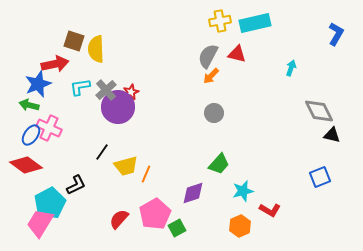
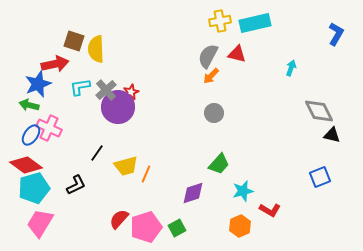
black line: moved 5 px left, 1 px down
cyan pentagon: moved 16 px left, 15 px up; rotated 12 degrees clockwise
pink pentagon: moved 9 px left, 13 px down; rotated 12 degrees clockwise
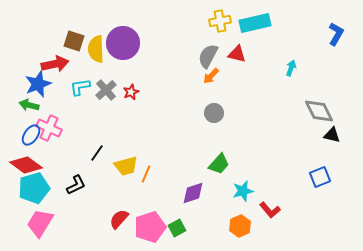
purple circle: moved 5 px right, 64 px up
red L-shape: rotated 20 degrees clockwise
pink pentagon: moved 4 px right
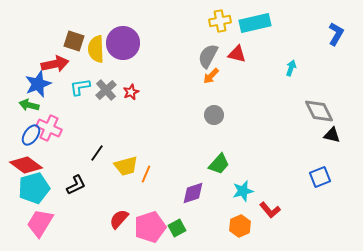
gray circle: moved 2 px down
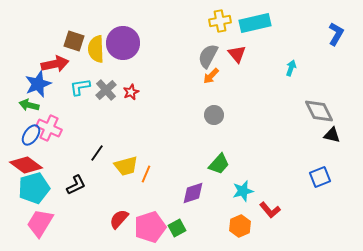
red triangle: rotated 36 degrees clockwise
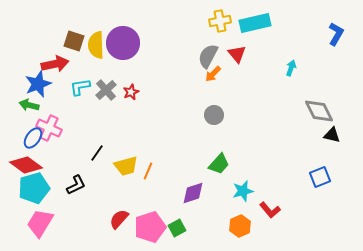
yellow semicircle: moved 4 px up
orange arrow: moved 2 px right, 2 px up
blue ellipse: moved 2 px right, 3 px down
orange line: moved 2 px right, 3 px up
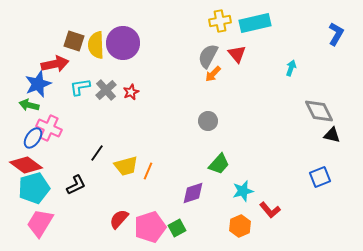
gray circle: moved 6 px left, 6 px down
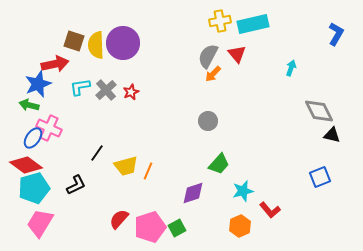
cyan rectangle: moved 2 px left, 1 px down
